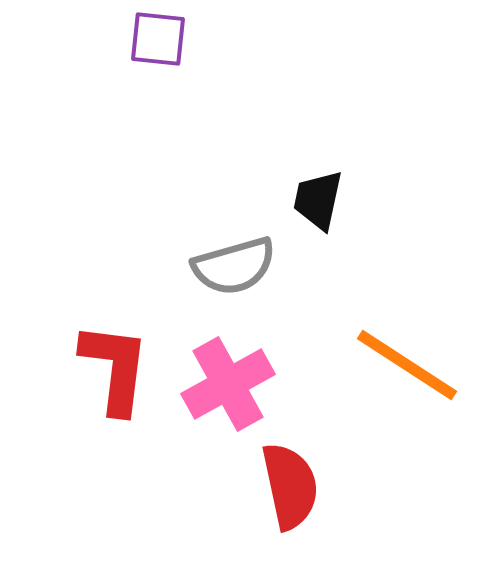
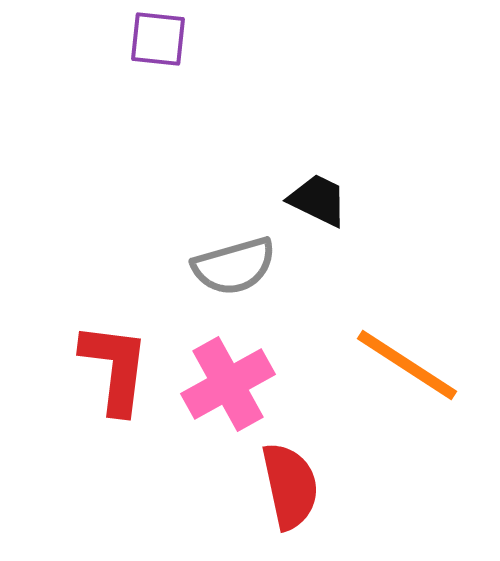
black trapezoid: rotated 104 degrees clockwise
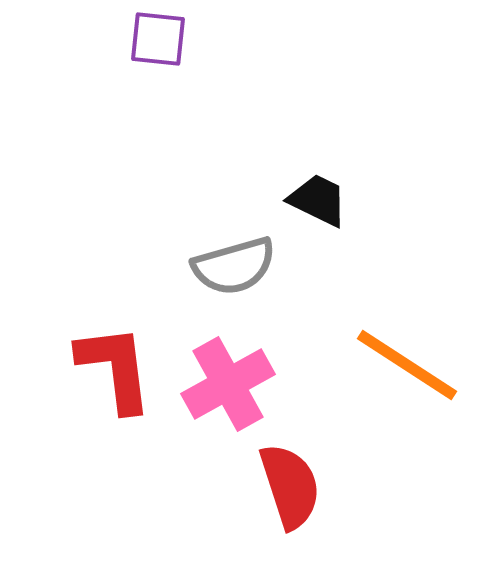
red L-shape: rotated 14 degrees counterclockwise
red semicircle: rotated 6 degrees counterclockwise
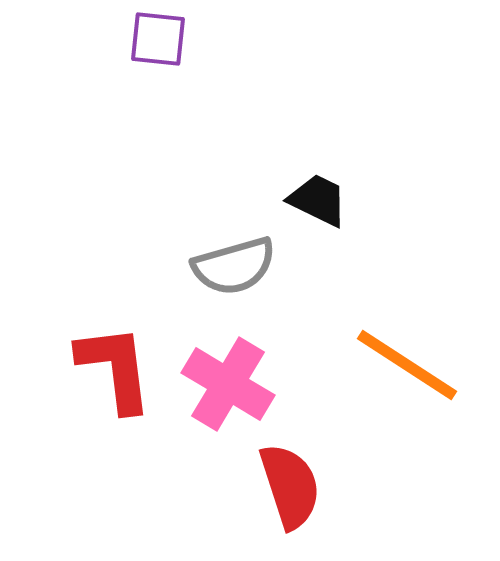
pink cross: rotated 30 degrees counterclockwise
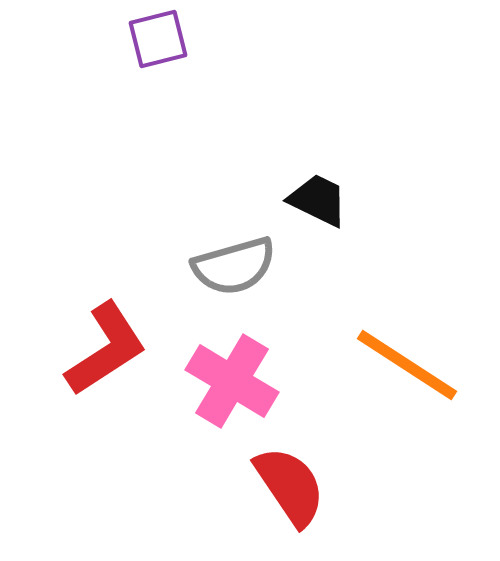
purple square: rotated 20 degrees counterclockwise
red L-shape: moved 9 px left, 19 px up; rotated 64 degrees clockwise
pink cross: moved 4 px right, 3 px up
red semicircle: rotated 16 degrees counterclockwise
